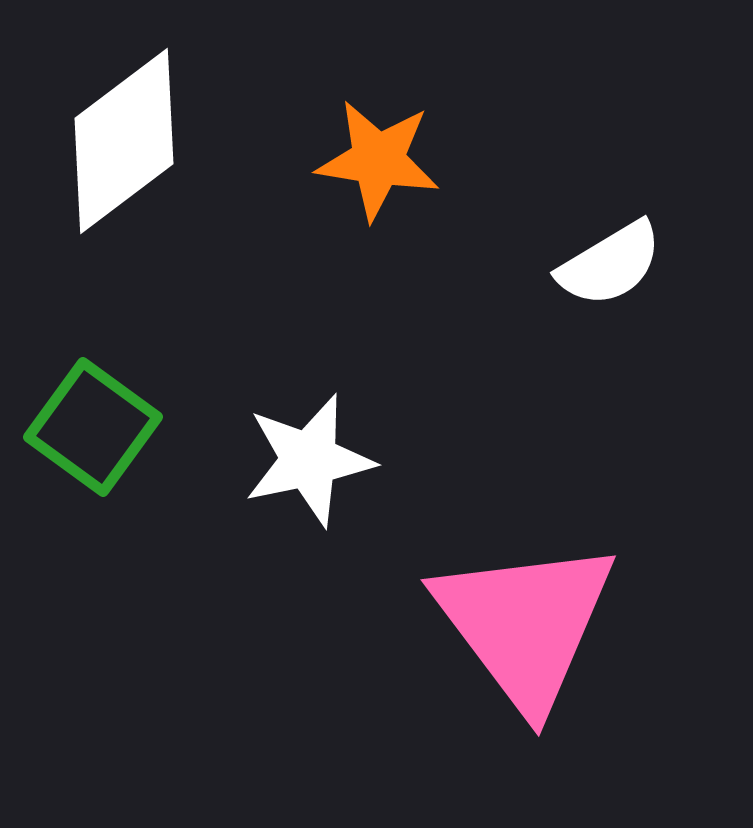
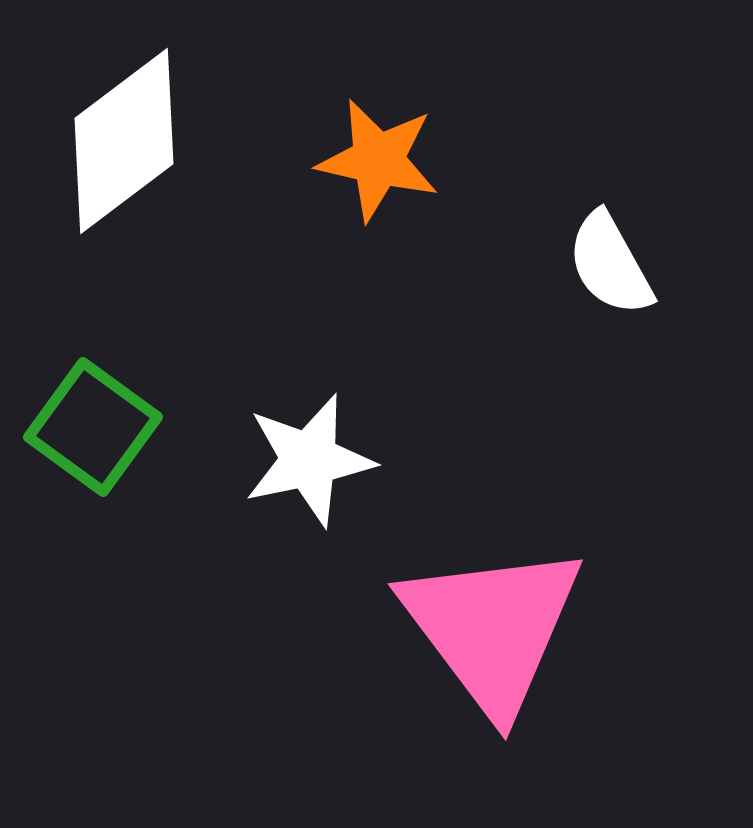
orange star: rotated 4 degrees clockwise
white semicircle: rotated 92 degrees clockwise
pink triangle: moved 33 px left, 4 px down
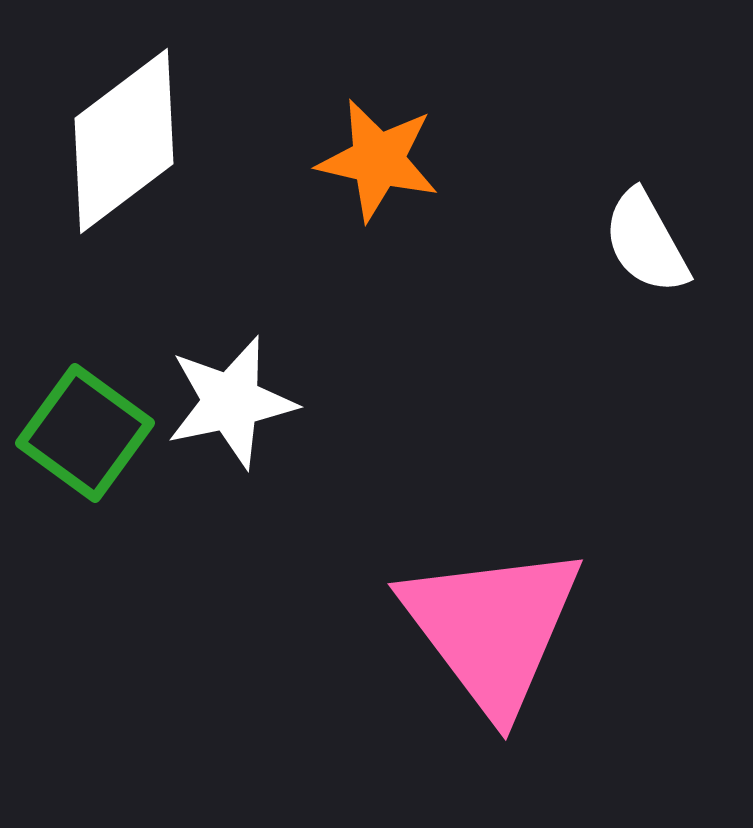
white semicircle: moved 36 px right, 22 px up
green square: moved 8 px left, 6 px down
white star: moved 78 px left, 58 px up
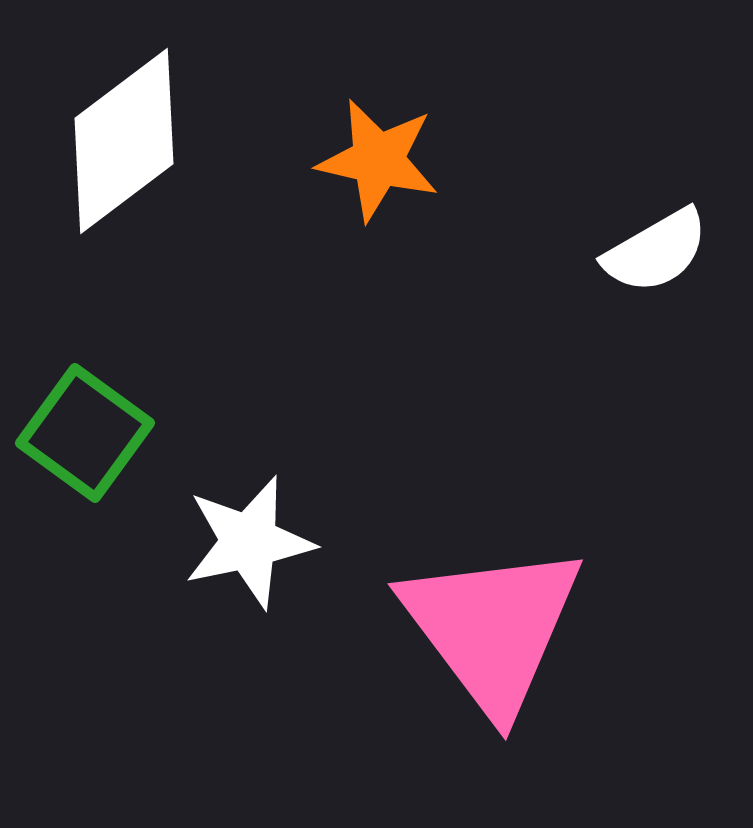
white semicircle: moved 10 px right, 9 px down; rotated 91 degrees counterclockwise
white star: moved 18 px right, 140 px down
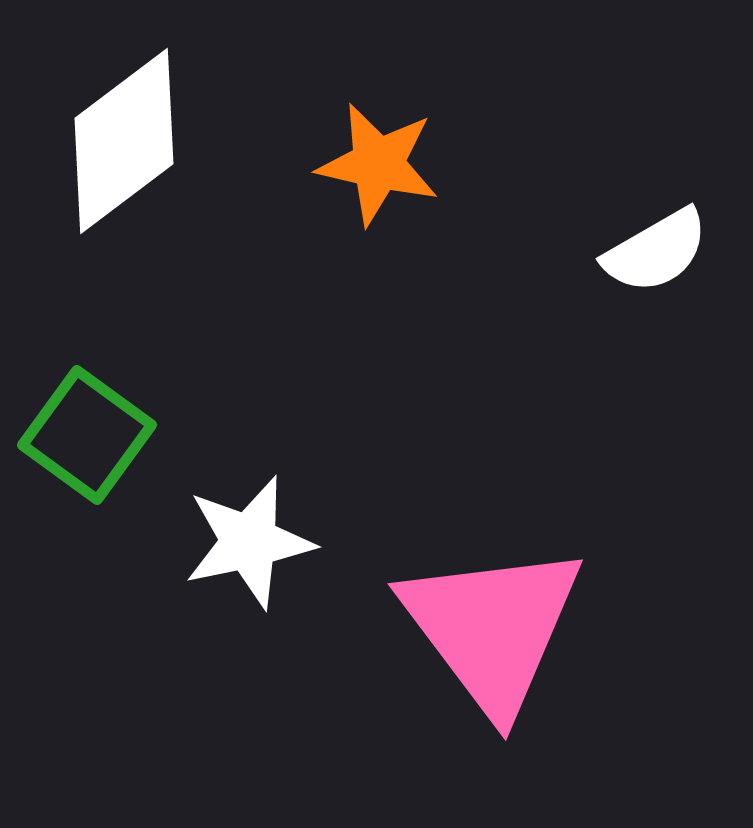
orange star: moved 4 px down
green square: moved 2 px right, 2 px down
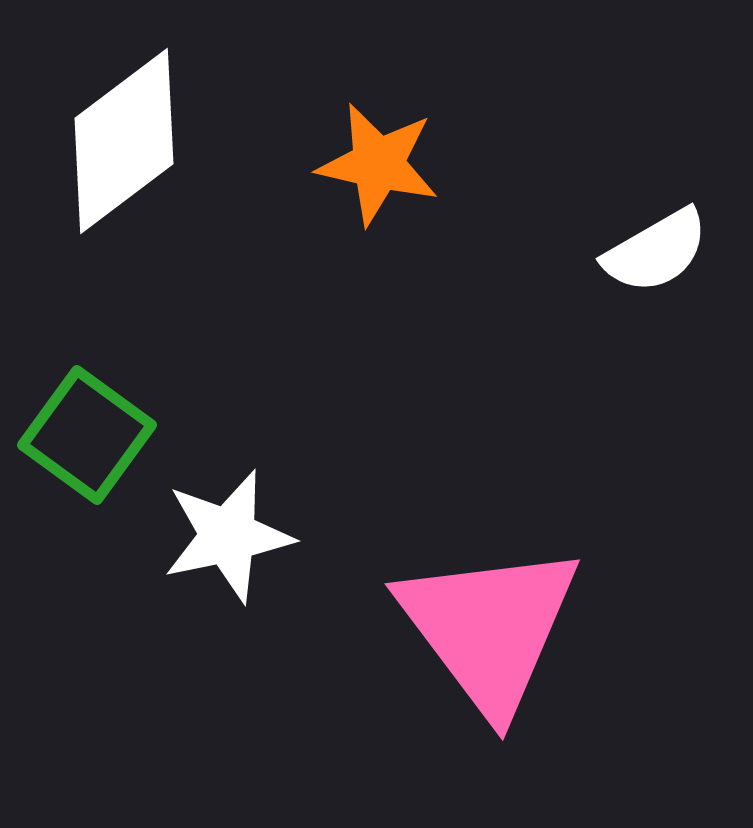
white star: moved 21 px left, 6 px up
pink triangle: moved 3 px left
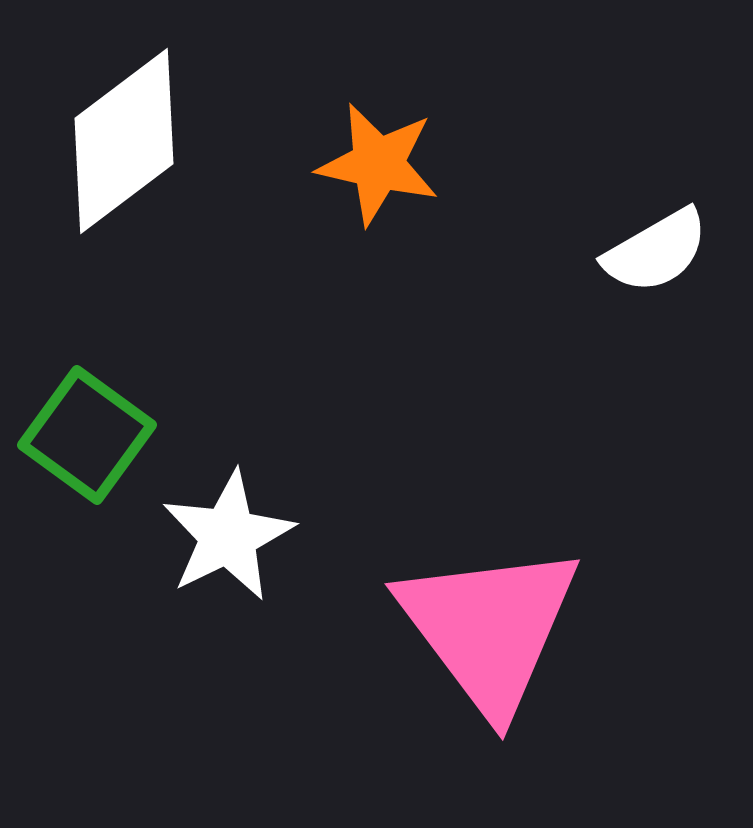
white star: rotated 14 degrees counterclockwise
